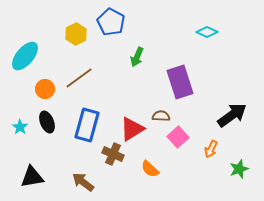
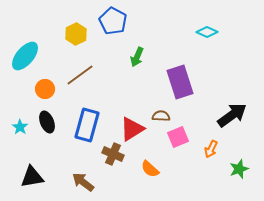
blue pentagon: moved 2 px right, 1 px up
brown line: moved 1 px right, 3 px up
pink square: rotated 20 degrees clockwise
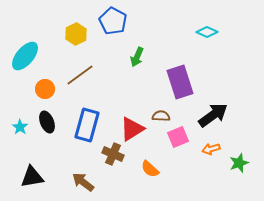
black arrow: moved 19 px left
orange arrow: rotated 48 degrees clockwise
green star: moved 6 px up
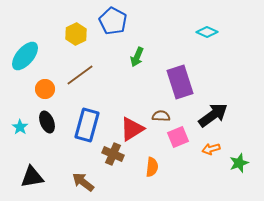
orange semicircle: moved 2 px right, 2 px up; rotated 126 degrees counterclockwise
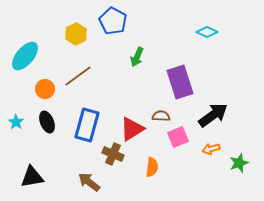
brown line: moved 2 px left, 1 px down
cyan star: moved 4 px left, 5 px up
brown arrow: moved 6 px right
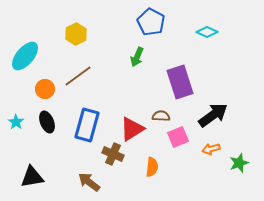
blue pentagon: moved 38 px right, 1 px down
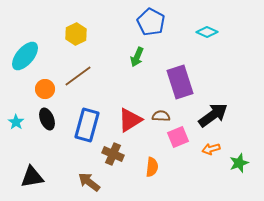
black ellipse: moved 3 px up
red triangle: moved 2 px left, 9 px up
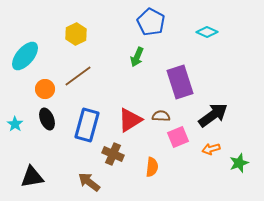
cyan star: moved 1 px left, 2 px down
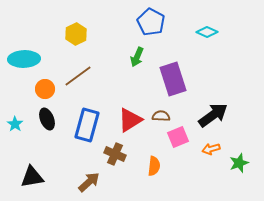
cyan ellipse: moved 1 px left, 3 px down; rotated 48 degrees clockwise
purple rectangle: moved 7 px left, 3 px up
brown cross: moved 2 px right
orange semicircle: moved 2 px right, 1 px up
brown arrow: rotated 100 degrees clockwise
